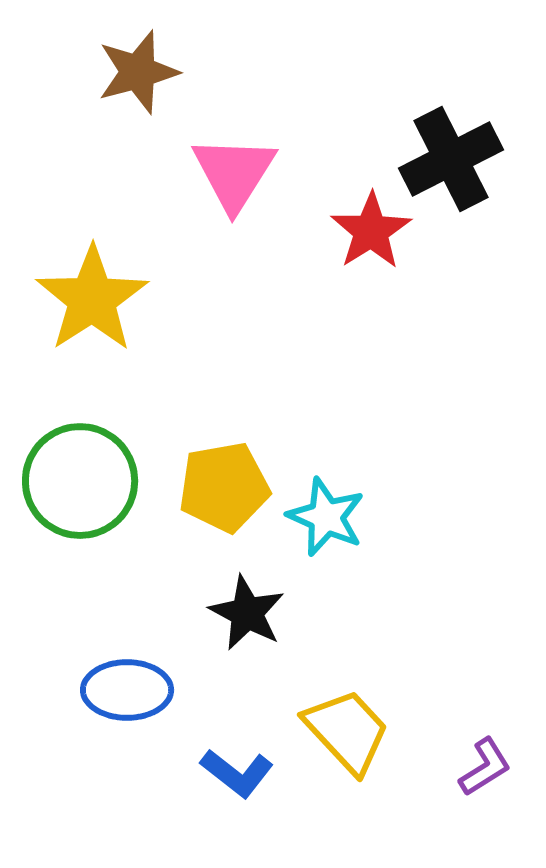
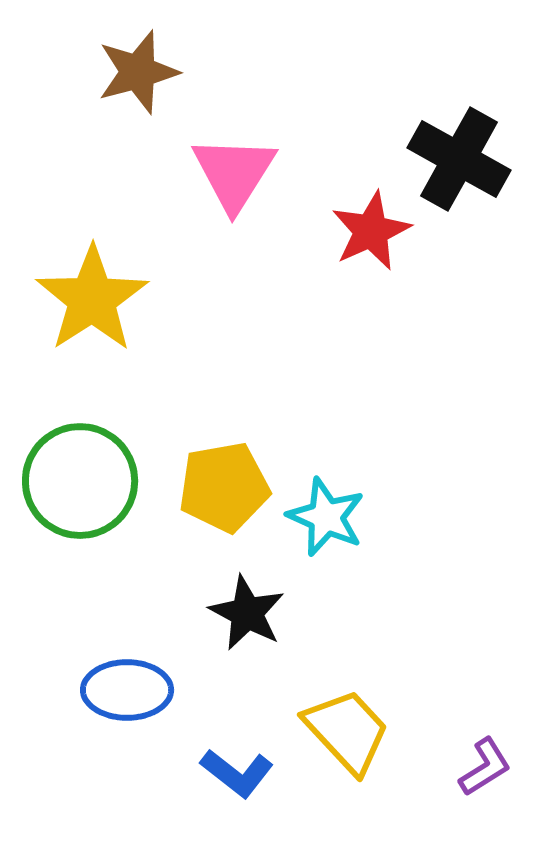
black cross: moved 8 px right; rotated 34 degrees counterclockwise
red star: rotated 8 degrees clockwise
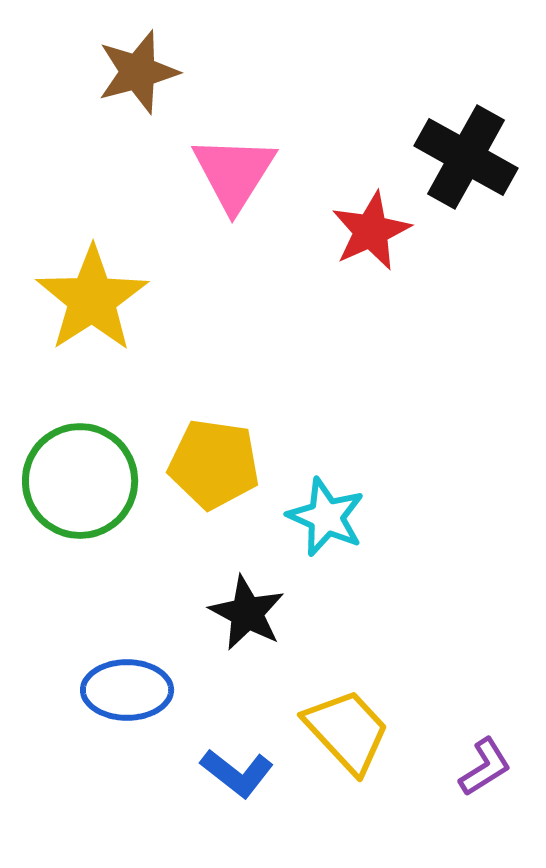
black cross: moved 7 px right, 2 px up
yellow pentagon: moved 10 px left, 23 px up; rotated 18 degrees clockwise
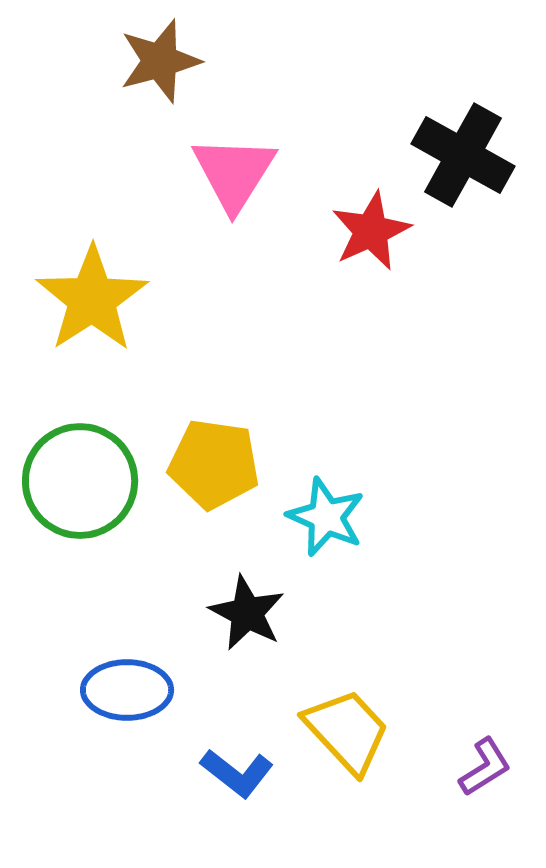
brown star: moved 22 px right, 11 px up
black cross: moved 3 px left, 2 px up
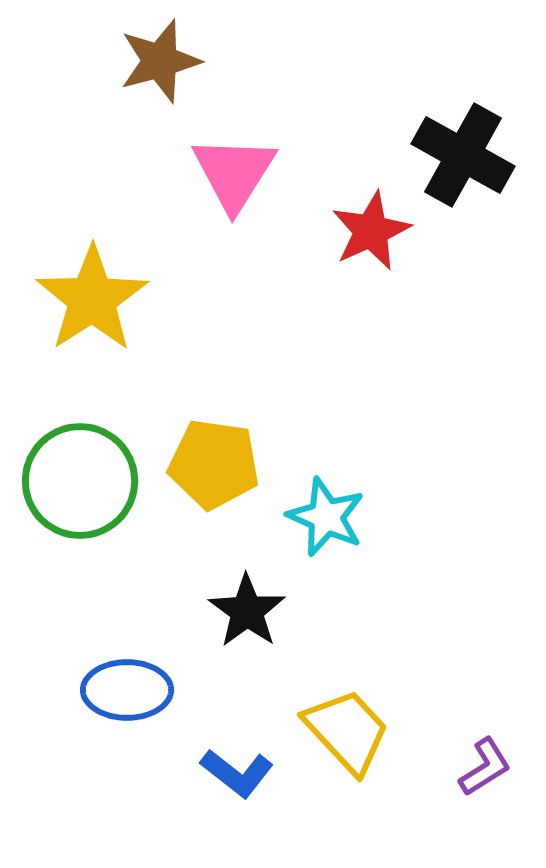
black star: moved 2 px up; rotated 8 degrees clockwise
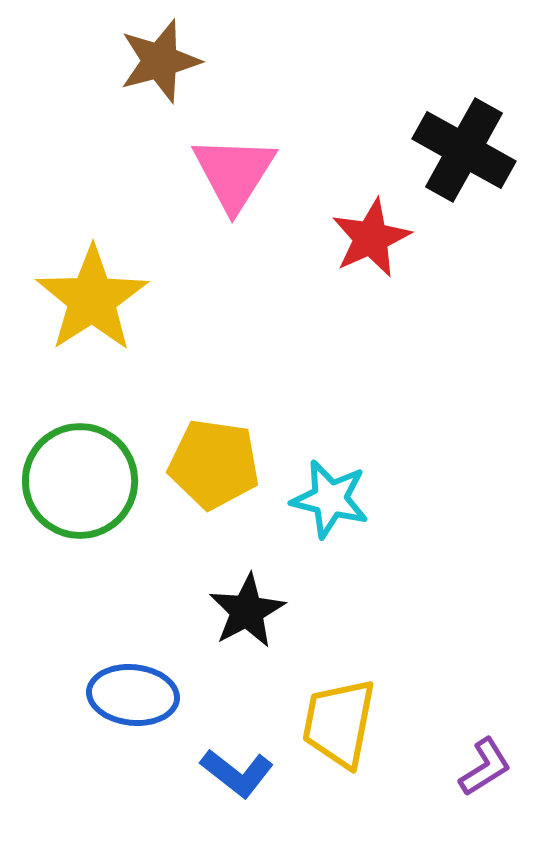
black cross: moved 1 px right, 5 px up
red star: moved 7 px down
cyan star: moved 4 px right, 18 px up; rotated 10 degrees counterclockwise
black star: rotated 8 degrees clockwise
blue ellipse: moved 6 px right, 5 px down; rotated 6 degrees clockwise
yellow trapezoid: moved 8 px left, 8 px up; rotated 126 degrees counterclockwise
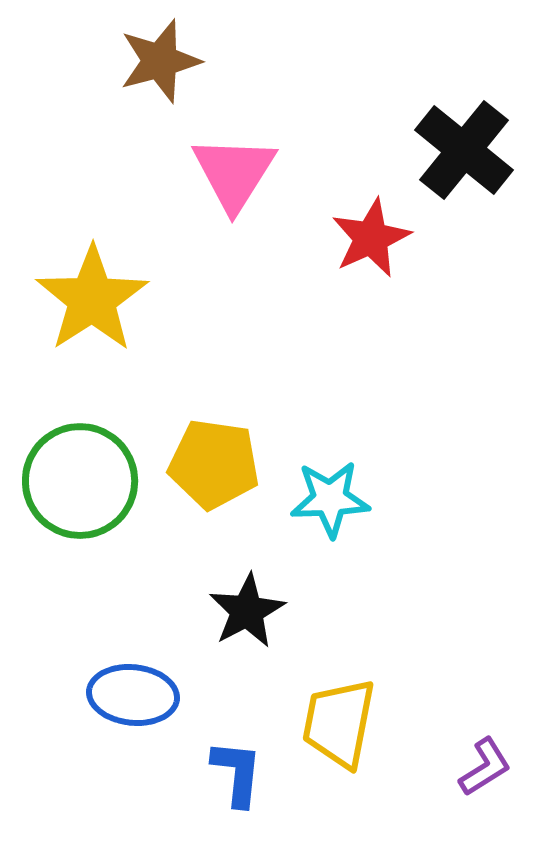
black cross: rotated 10 degrees clockwise
cyan star: rotated 16 degrees counterclockwise
blue L-shape: rotated 122 degrees counterclockwise
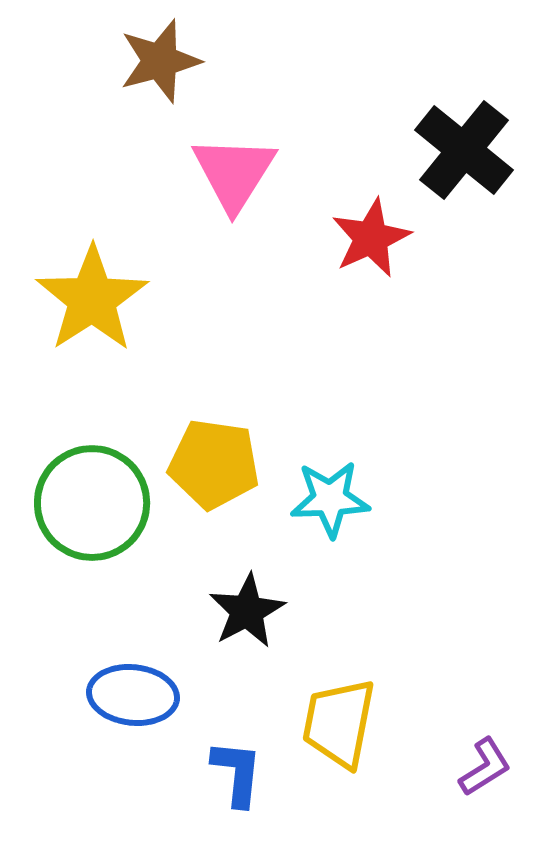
green circle: moved 12 px right, 22 px down
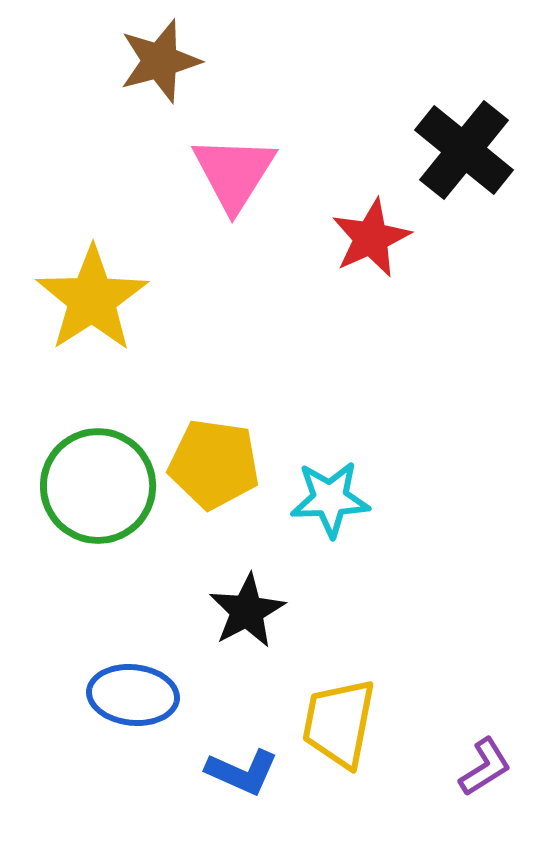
green circle: moved 6 px right, 17 px up
blue L-shape: moved 5 px right, 1 px up; rotated 108 degrees clockwise
